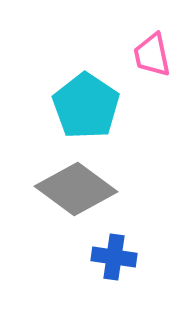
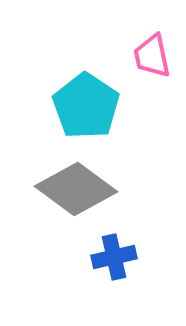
pink trapezoid: moved 1 px down
blue cross: rotated 21 degrees counterclockwise
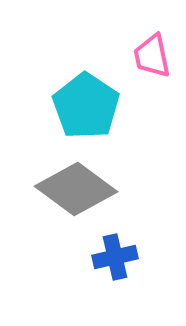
blue cross: moved 1 px right
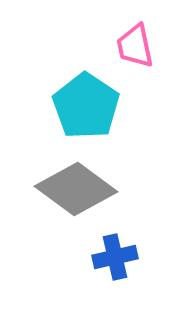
pink trapezoid: moved 17 px left, 10 px up
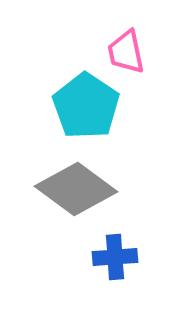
pink trapezoid: moved 9 px left, 6 px down
blue cross: rotated 9 degrees clockwise
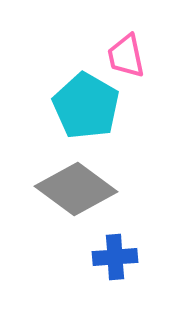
pink trapezoid: moved 4 px down
cyan pentagon: rotated 4 degrees counterclockwise
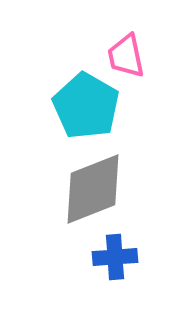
gray diamond: moved 17 px right; rotated 58 degrees counterclockwise
